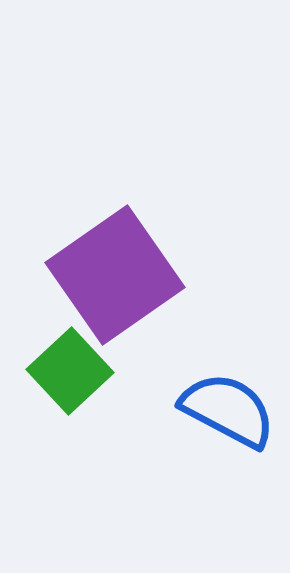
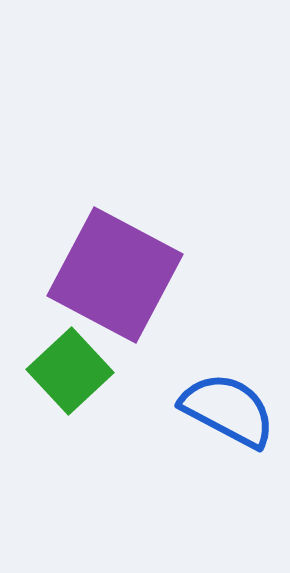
purple square: rotated 27 degrees counterclockwise
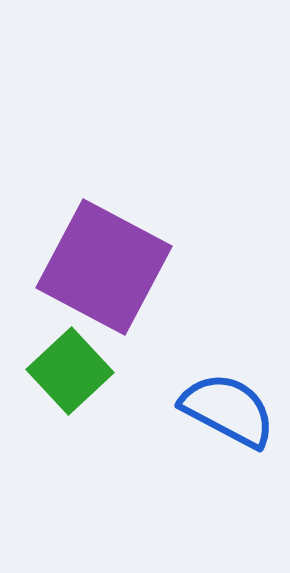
purple square: moved 11 px left, 8 px up
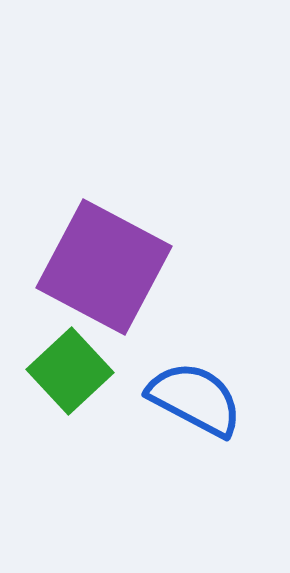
blue semicircle: moved 33 px left, 11 px up
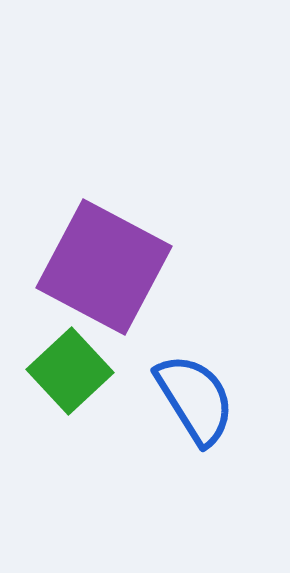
blue semicircle: rotated 30 degrees clockwise
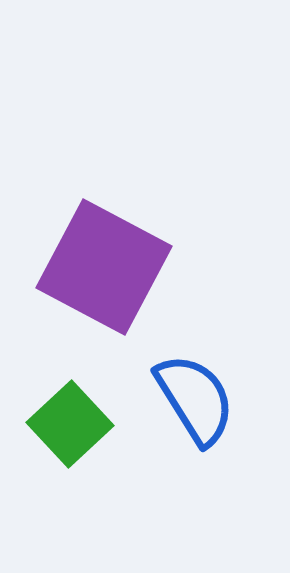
green square: moved 53 px down
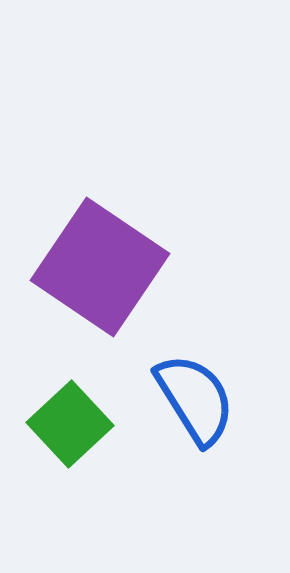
purple square: moved 4 px left; rotated 6 degrees clockwise
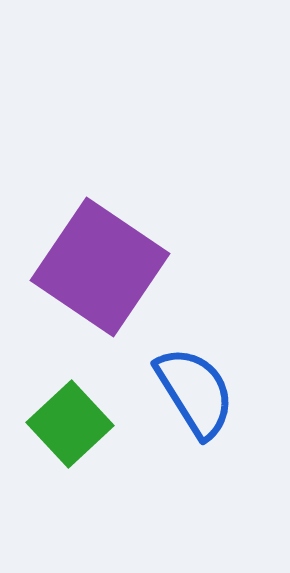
blue semicircle: moved 7 px up
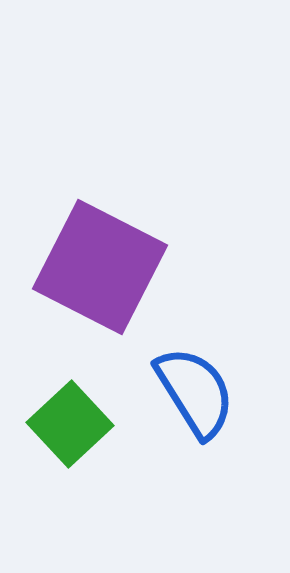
purple square: rotated 7 degrees counterclockwise
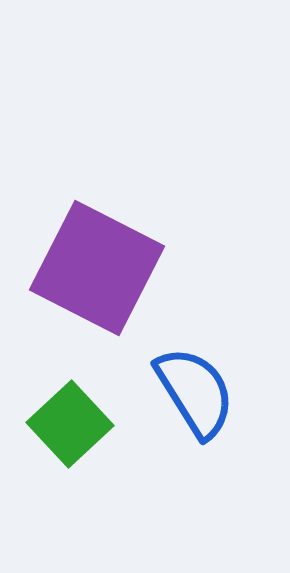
purple square: moved 3 px left, 1 px down
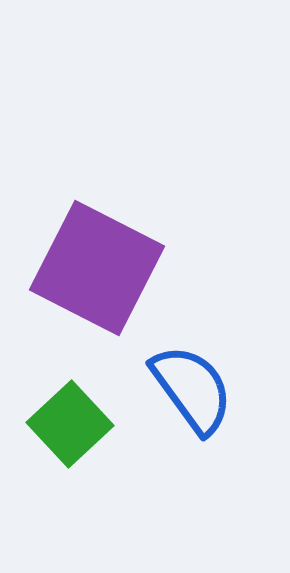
blue semicircle: moved 3 px left, 3 px up; rotated 4 degrees counterclockwise
